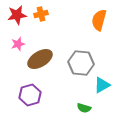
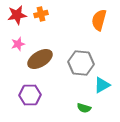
purple hexagon: rotated 15 degrees clockwise
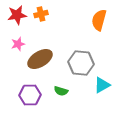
green semicircle: moved 23 px left, 17 px up
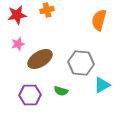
orange cross: moved 6 px right, 4 px up
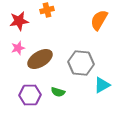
red star: moved 2 px right, 6 px down
orange semicircle: rotated 15 degrees clockwise
pink star: moved 4 px down
green semicircle: moved 3 px left, 1 px down
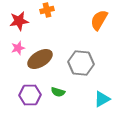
cyan triangle: moved 14 px down
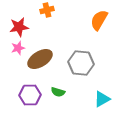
red star: moved 6 px down
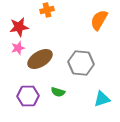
purple hexagon: moved 2 px left, 1 px down
cyan triangle: rotated 12 degrees clockwise
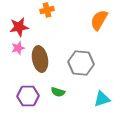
brown ellipse: rotated 70 degrees counterclockwise
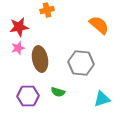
orange semicircle: moved 5 px down; rotated 100 degrees clockwise
